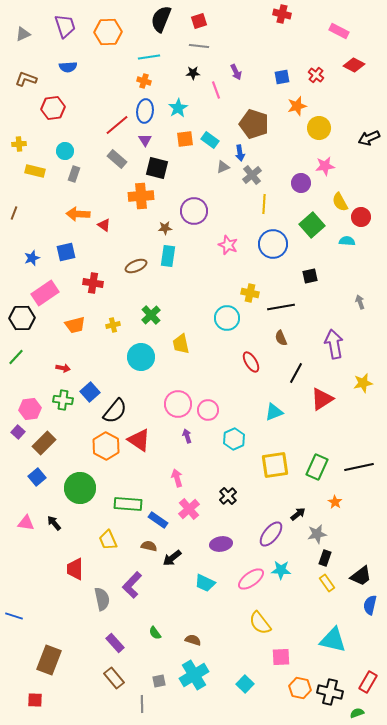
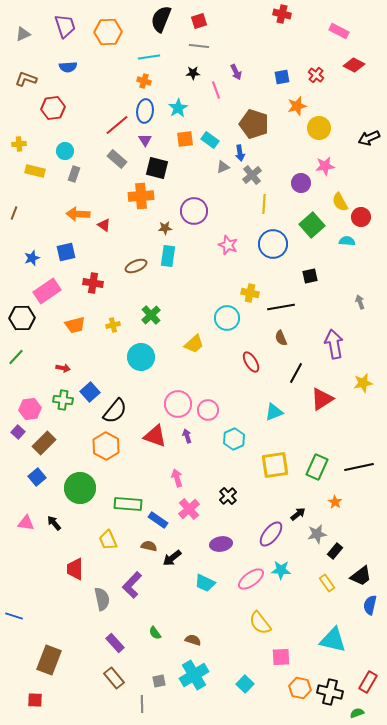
pink rectangle at (45, 293): moved 2 px right, 2 px up
yellow trapezoid at (181, 344): moved 13 px right; rotated 120 degrees counterclockwise
red triangle at (139, 440): moved 16 px right, 4 px up; rotated 15 degrees counterclockwise
black rectangle at (325, 558): moved 10 px right, 7 px up; rotated 21 degrees clockwise
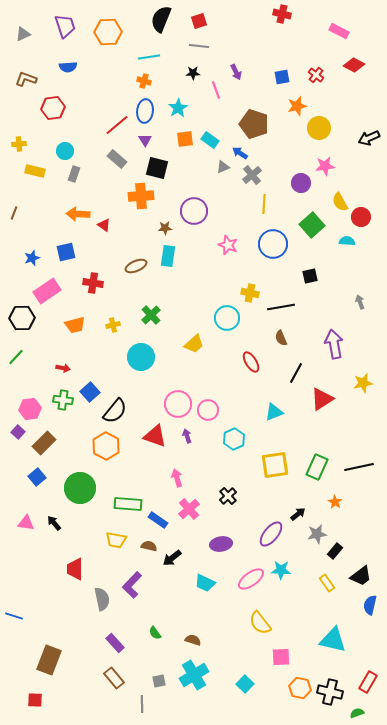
blue arrow at (240, 153): rotated 133 degrees clockwise
yellow trapezoid at (108, 540): moved 8 px right; rotated 55 degrees counterclockwise
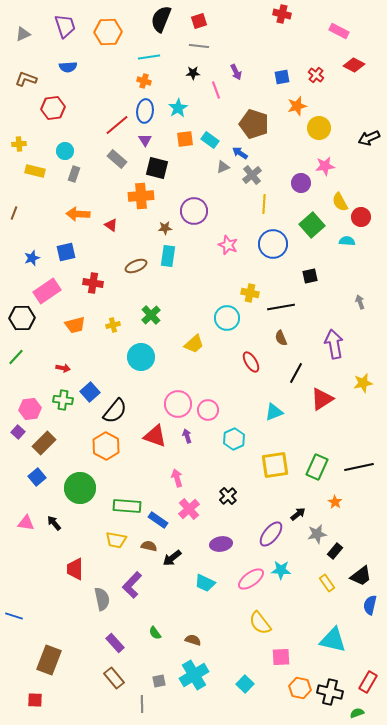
red triangle at (104, 225): moved 7 px right
green rectangle at (128, 504): moved 1 px left, 2 px down
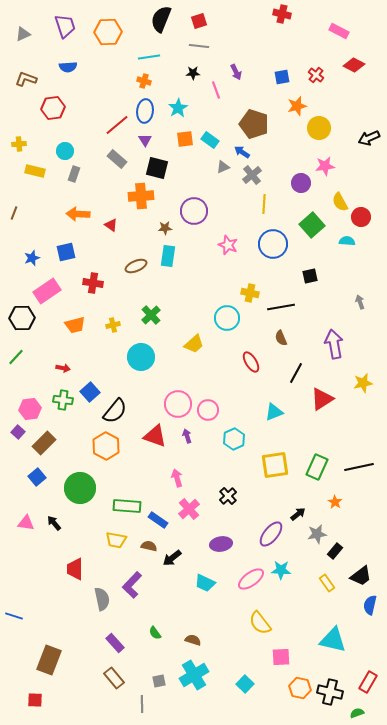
blue arrow at (240, 153): moved 2 px right, 1 px up
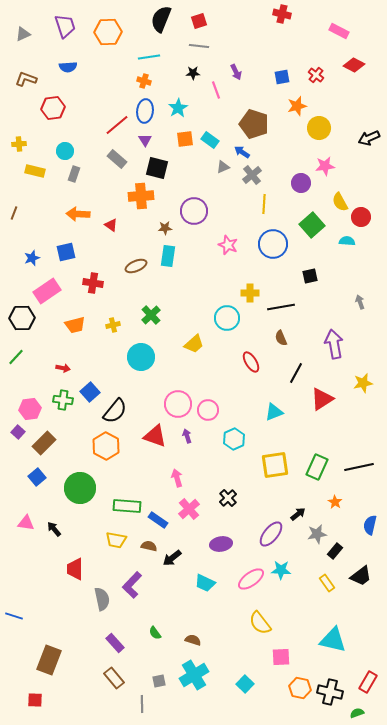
yellow cross at (250, 293): rotated 12 degrees counterclockwise
black cross at (228, 496): moved 2 px down
black arrow at (54, 523): moved 6 px down
blue semicircle at (370, 605): moved 80 px up
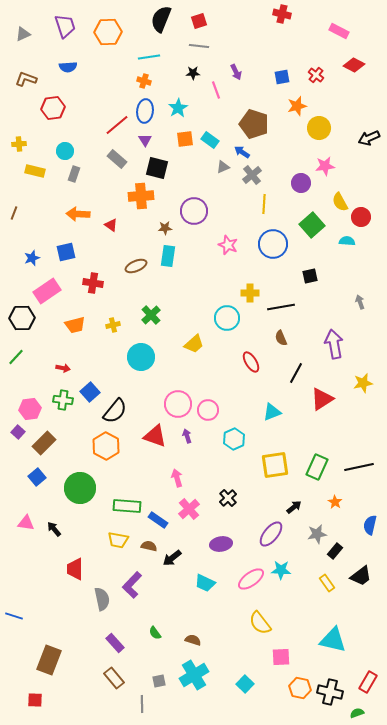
cyan triangle at (274, 412): moved 2 px left
black arrow at (298, 514): moved 4 px left, 7 px up
yellow trapezoid at (116, 540): moved 2 px right
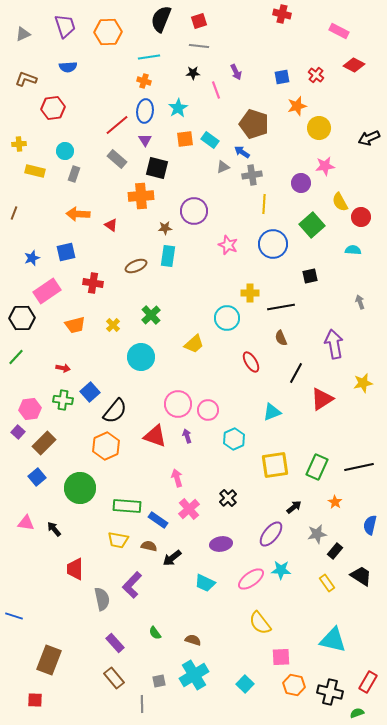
gray cross at (252, 175): rotated 30 degrees clockwise
cyan semicircle at (347, 241): moved 6 px right, 9 px down
yellow cross at (113, 325): rotated 32 degrees counterclockwise
orange hexagon at (106, 446): rotated 8 degrees clockwise
black trapezoid at (361, 576): rotated 110 degrees counterclockwise
orange hexagon at (300, 688): moved 6 px left, 3 px up
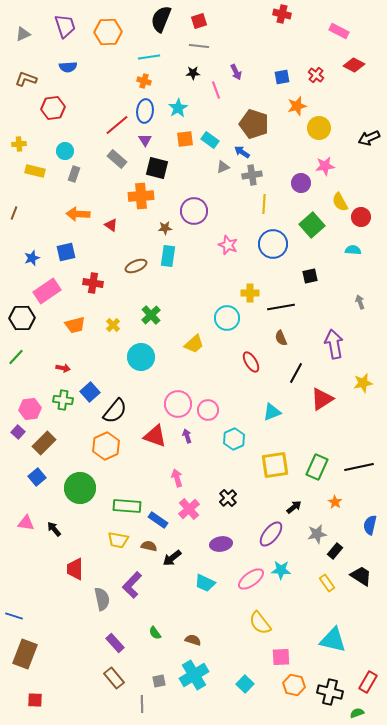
brown rectangle at (49, 660): moved 24 px left, 6 px up
